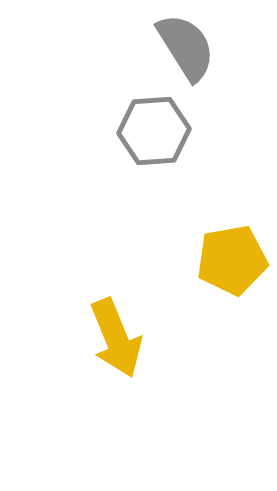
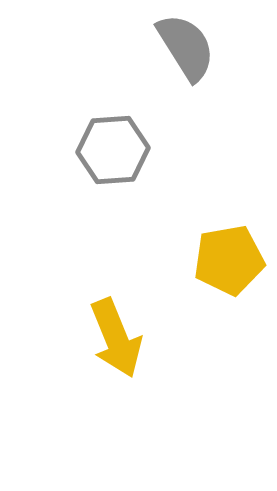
gray hexagon: moved 41 px left, 19 px down
yellow pentagon: moved 3 px left
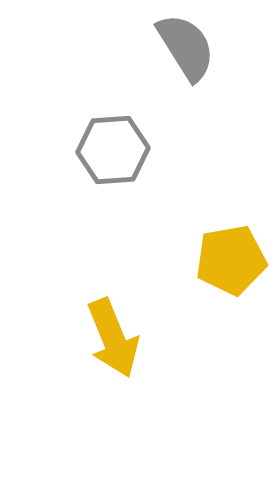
yellow pentagon: moved 2 px right
yellow arrow: moved 3 px left
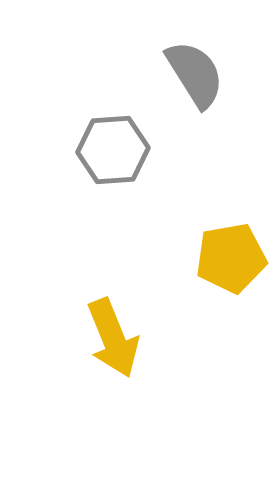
gray semicircle: moved 9 px right, 27 px down
yellow pentagon: moved 2 px up
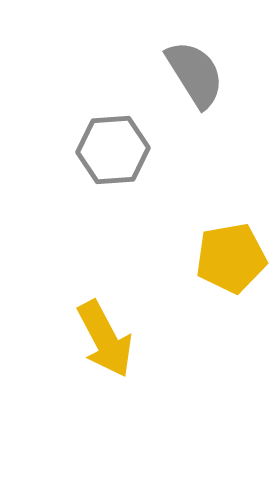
yellow arrow: moved 8 px left, 1 px down; rotated 6 degrees counterclockwise
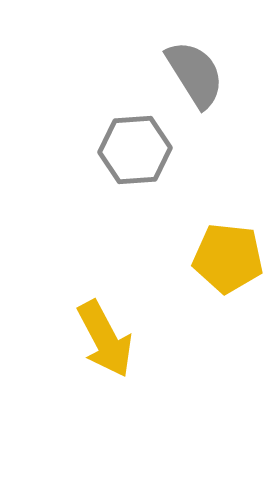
gray hexagon: moved 22 px right
yellow pentagon: moved 3 px left; rotated 16 degrees clockwise
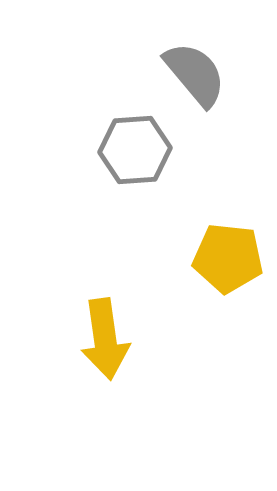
gray semicircle: rotated 8 degrees counterclockwise
yellow arrow: rotated 20 degrees clockwise
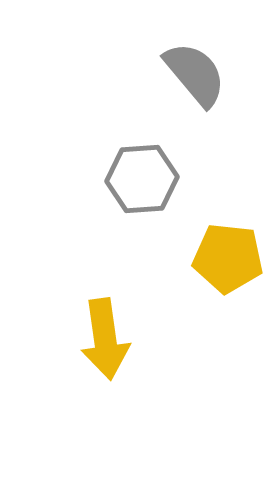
gray hexagon: moved 7 px right, 29 px down
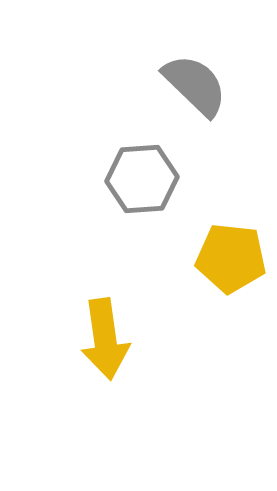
gray semicircle: moved 11 px down; rotated 6 degrees counterclockwise
yellow pentagon: moved 3 px right
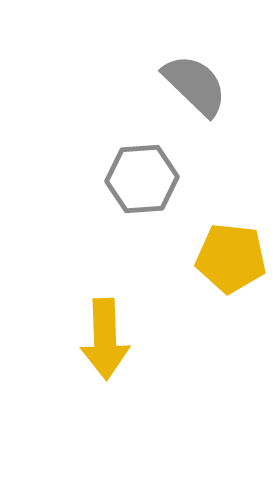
yellow arrow: rotated 6 degrees clockwise
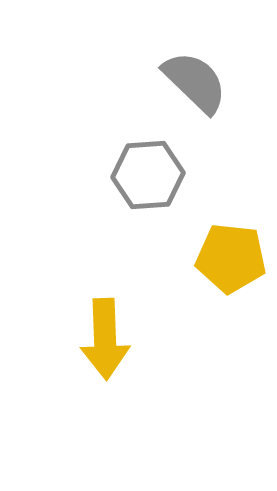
gray semicircle: moved 3 px up
gray hexagon: moved 6 px right, 4 px up
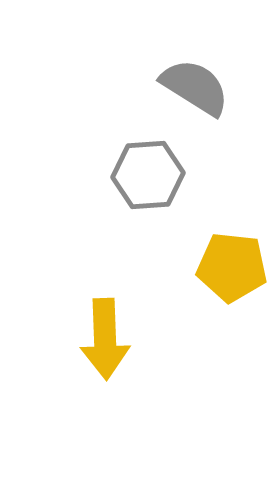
gray semicircle: moved 5 px down; rotated 12 degrees counterclockwise
yellow pentagon: moved 1 px right, 9 px down
